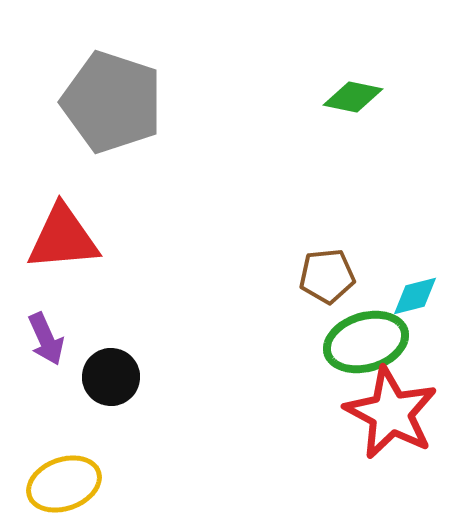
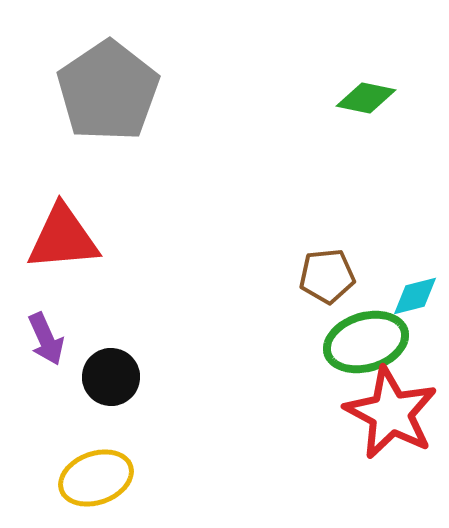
green diamond: moved 13 px right, 1 px down
gray pentagon: moved 4 px left, 11 px up; rotated 20 degrees clockwise
yellow ellipse: moved 32 px right, 6 px up
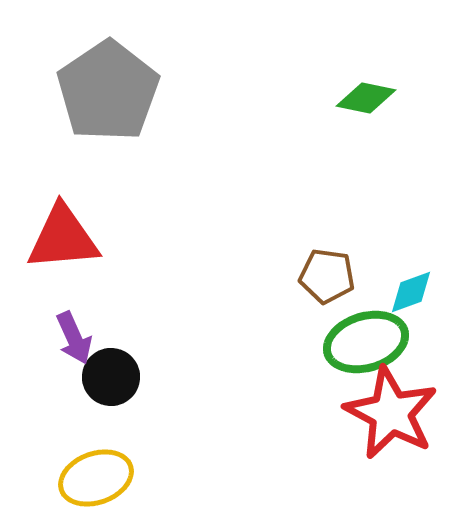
brown pentagon: rotated 14 degrees clockwise
cyan diamond: moved 4 px left, 4 px up; rotated 6 degrees counterclockwise
purple arrow: moved 28 px right, 1 px up
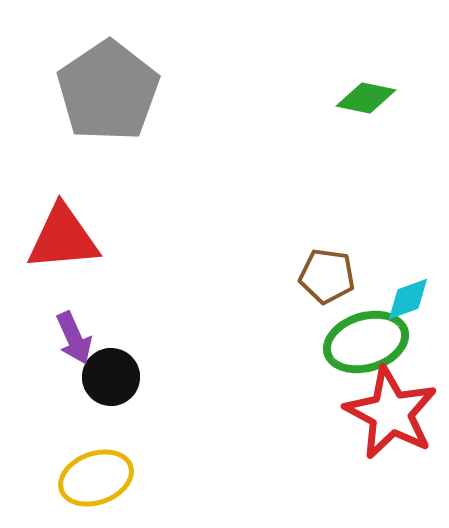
cyan diamond: moved 3 px left, 7 px down
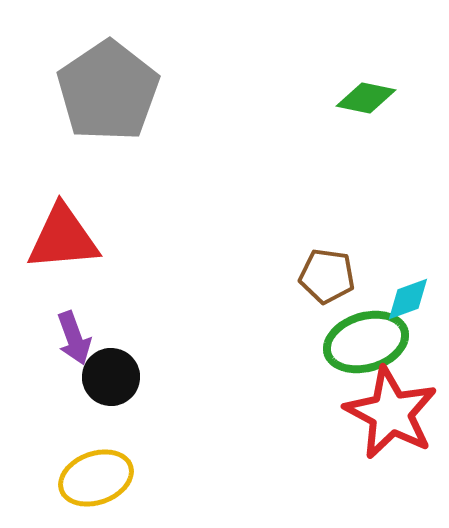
purple arrow: rotated 4 degrees clockwise
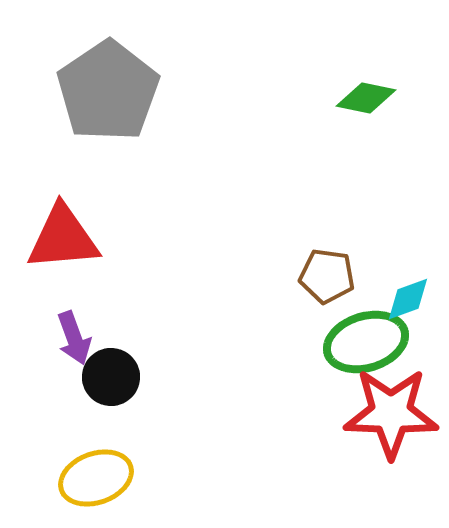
red star: rotated 26 degrees counterclockwise
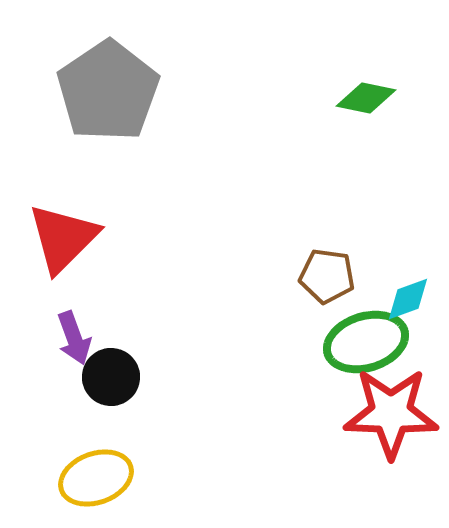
red triangle: rotated 40 degrees counterclockwise
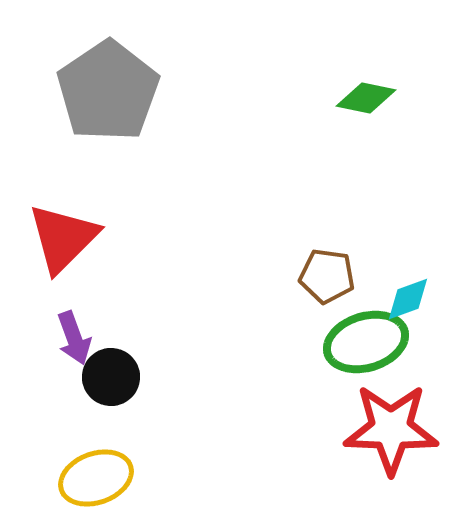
red star: moved 16 px down
